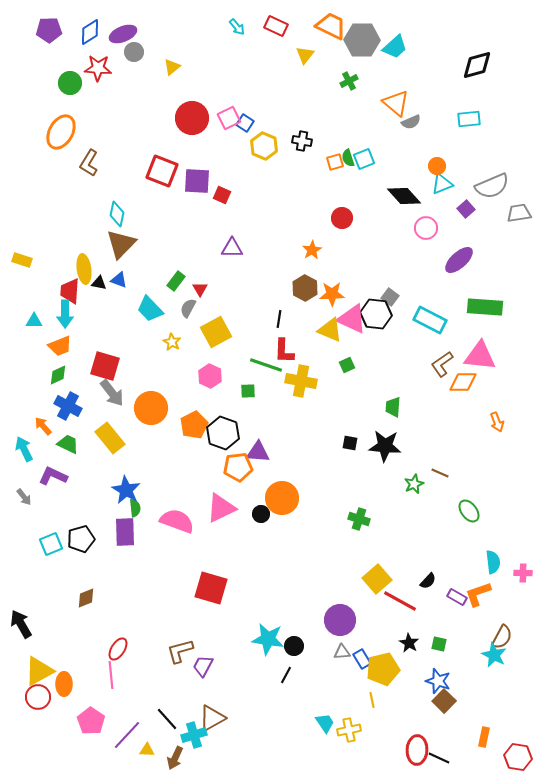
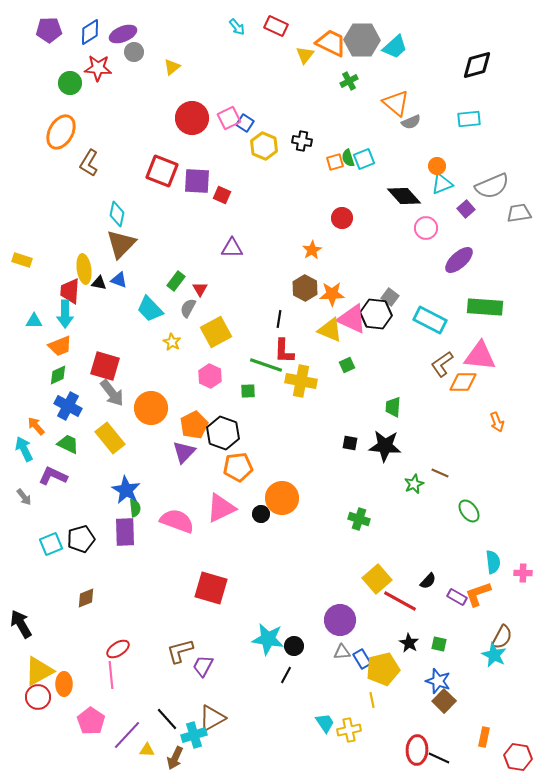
orange trapezoid at (331, 26): moved 17 px down
orange arrow at (43, 426): moved 7 px left
purple triangle at (258, 452): moved 74 px left; rotated 50 degrees counterclockwise
red ellipse at (118, 649): rotated 25 degrees clockwise
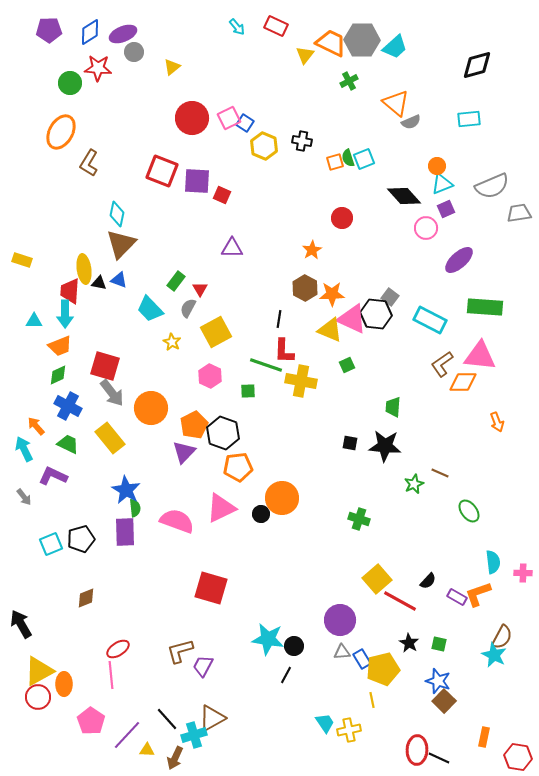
purple square at (466, 209): moved 20 px left; rotated 18 degrees clockwise
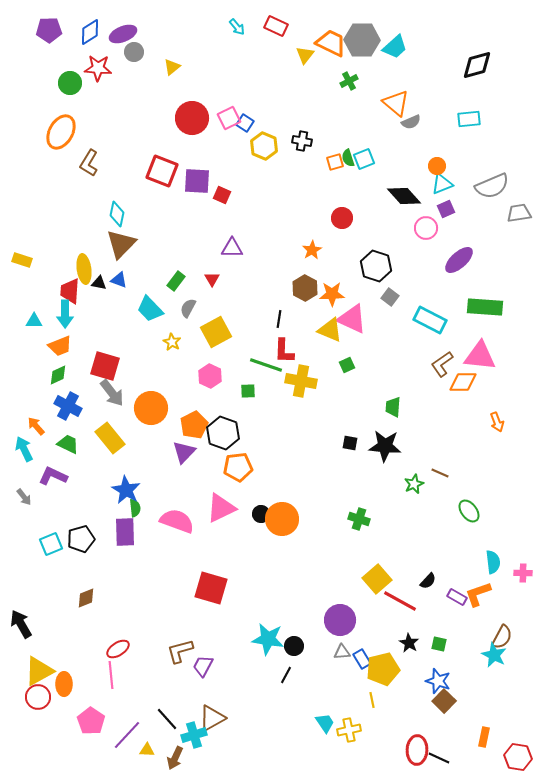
red triangle at (200, 289): moved 12 px right, 10 px up
black hexagon at (376, 314): moved 48 px up; rotated 12 degrees clockwise
orange circle at (282, 498): moved 21 px down
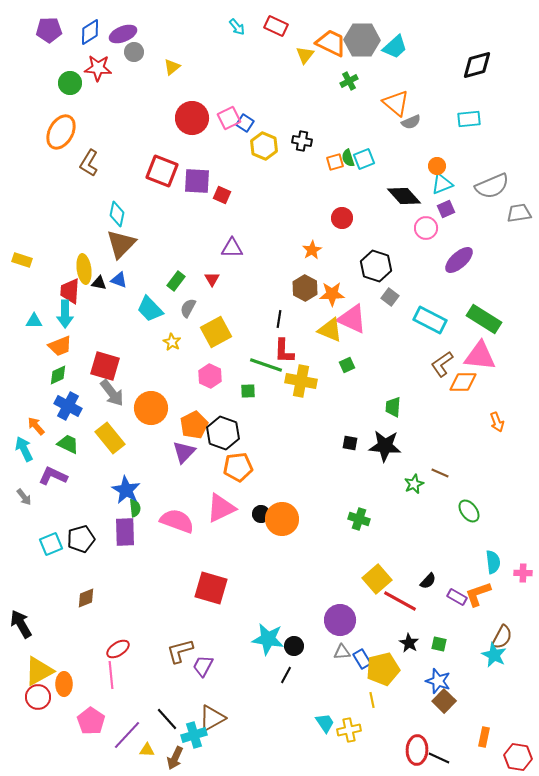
green rectangle at (485, 307): moved 1 px left, 12 px down; rotated 28 degrees clockwise
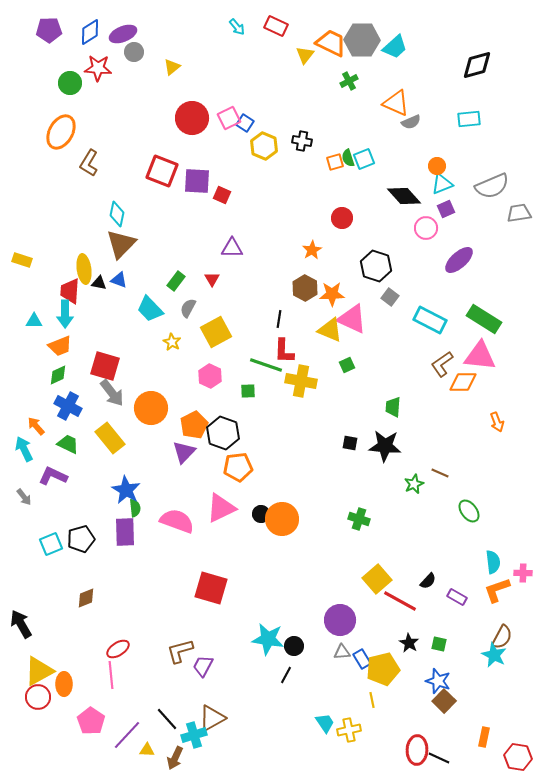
orange triangle at (396, 103): rotated 16 degrees counterclockwise
orange L-shape at (478, 594): moved 19 px right, 4 px up
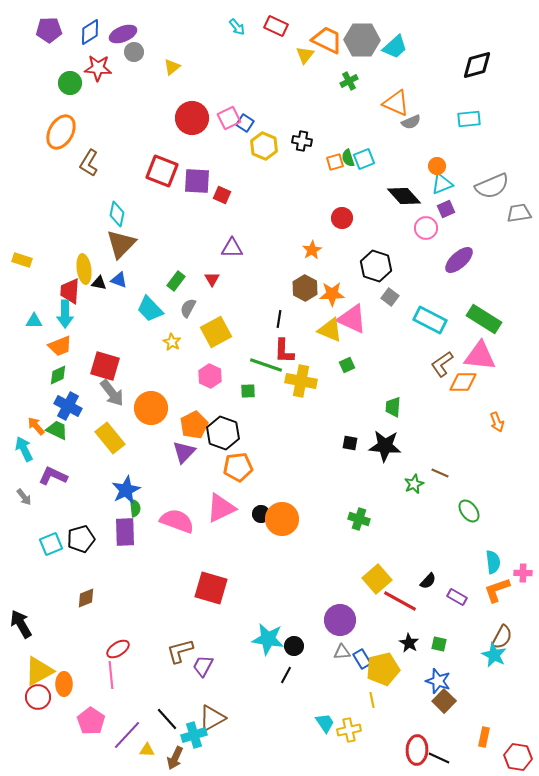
orange trapezoid at (331, 43): moved 4 px left, 3 px up
green trapezoid at (68, 444): moved 11 px left, 14 px up
blue star at (126, 490): rotated 16 degrees clockwise
